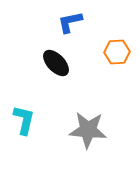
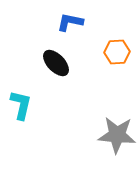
blue L-shape: rotated 24 degrees clockwise
cyan L-shape: moved 3 px left, 15 px up
gray star: moved 29 px right, 5 px down
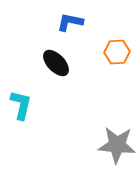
gray star: moved 10 px down
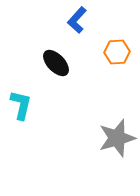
blue L-shape: moved 7 px right, 2 px up; rotated 60 degrees counterclockwise
gray star: moved 7 px up; rotated 21 degrees counterclockwise
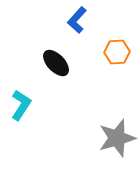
cyan L-shape: rotated 20 degrees clockwise
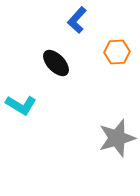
cyan L-shape: rotated 88 degrees clockwise
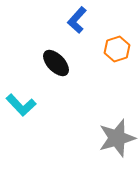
orange hexagon: moved 3 px up; rotated 15 degrees counterclockwise
cyan L-shape: rotated 16 degrees clockwise
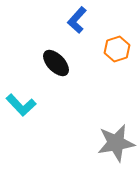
gray star: moved 1 px left, 5 px down; rotated 6 degrees clockwise
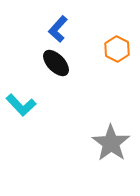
blue L-shape: moved 19 px left, 9 px down
orange hexagon: rotated 15 degrees counterclockwise
gray star: moved 5 px left; rotated 27 degrees counterclockwise
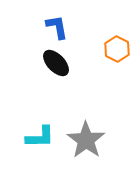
blue L-shape: moved 1 px left, 2 px up; rotated 128 degrees clockwise
cyan L-shape: moved 19 px right, 32 px down; rotated 48 degrees counterclockwise
gray star: moved 25 px left, 3 px up
